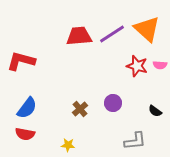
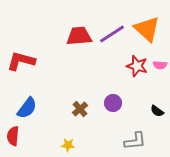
black semicircle: moved 2 px right
red semicircle: moved 12 px left, 2 px down; rotated 84 degrees clockwise
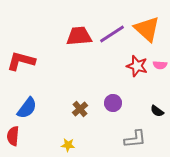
gray L-shape: moved 2 px up
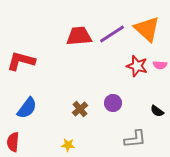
red semicircle: moved 6 px down
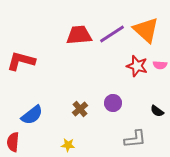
orange triangle: moved 1 px left, 1 px down
red trapezoid: moved 1 px up
blue semicircle: moved 5 px right, 7 px down; rotated 15 degrees clockwise
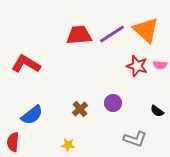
red L-shape: moved 5 px right, 3 px down; rotated 16 degrees clockwise
gray L-shape: rotated 25 degrees clockwise
